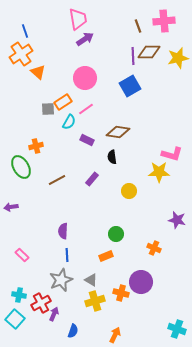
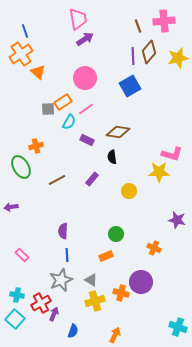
brown diamond at (149, 52): rotated 50 degrees counterclockwise
cyan cross at (19, 295): moved 2 px left
cyan cross at (177, 329): moved 1 px right, 2 px up
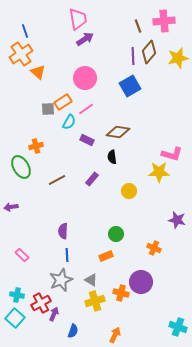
cyan square at (15, 319): moved 1 px up
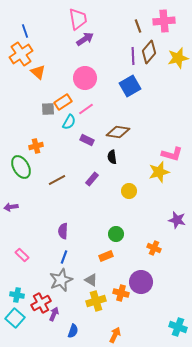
yellow star at (159, 172): rotated 15 degrees counterclockwise
blue line at (67, 255): moved 3 px left, 2 px down; rotated 24 degrees clockwise
yellow cross at (95, 301): moved 1 px right
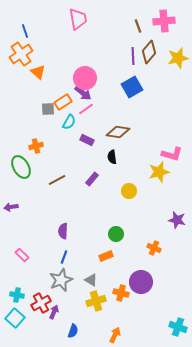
purple arrow at (85, 39): moved 2 px left, 54 px down; rotated 72 degrees clockwise
blue square at (130, 86): moved 2 px right, 1 px down
purple arrow at (54, 314): moved 2 px up
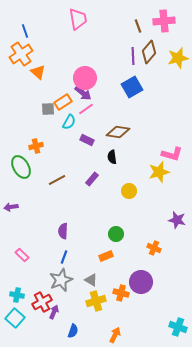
red cross at (41, 303): moved 1 px right, 1 px up
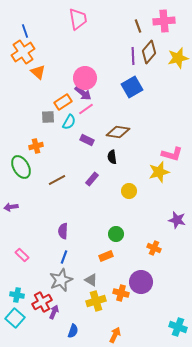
orange cross at (21, 54): moved 2 px right, 2 px up
gray square at (48, 109): moved 8 px down
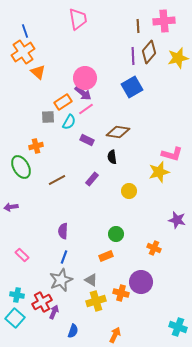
brown line at (138, 26): rotated 16 degrees clockwise
